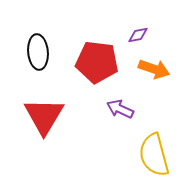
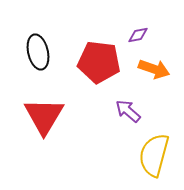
black ellipse: rotated 8 degrees counterclockwise
red pentagon: moved 2 px right
purple arrow: moved 8 px right, 2 px down; rotated 16 degrees clockwise
yellow semicircle: rotated 30 degrees clockwise
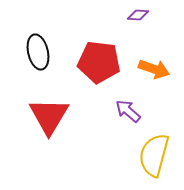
purple diamond: moved 20 px up; rotated 15 degrees clockwise
red triangle: moved 5 px right
